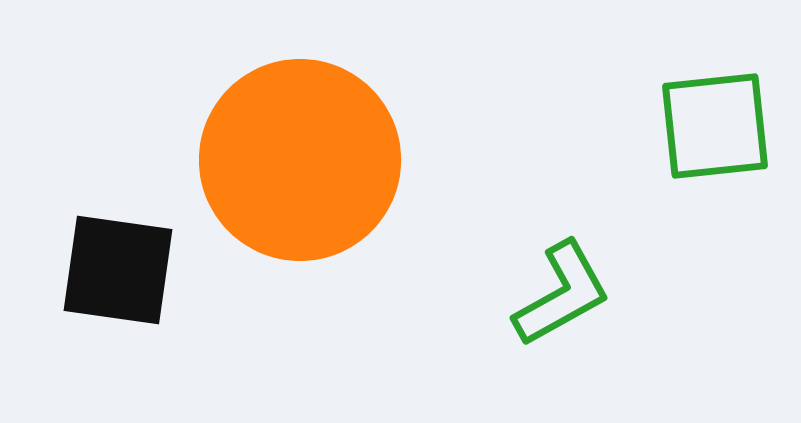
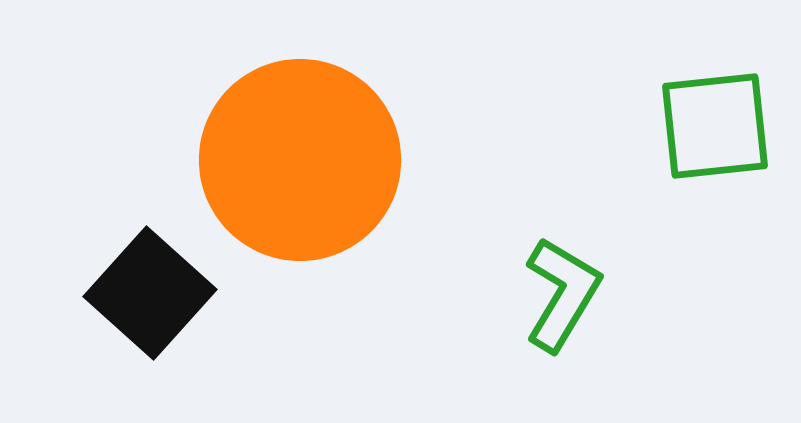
black square: moved 32 px right, 23 px down; rotated 34 degrees clockwise
green L-shape: rotated 30 degrees counterclockwise
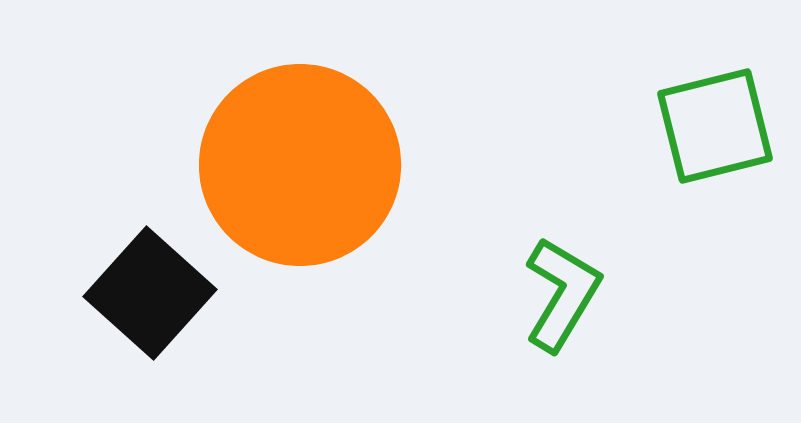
green square: rotated 8 degrees counterclockwise
orange circle: moved 5 px down
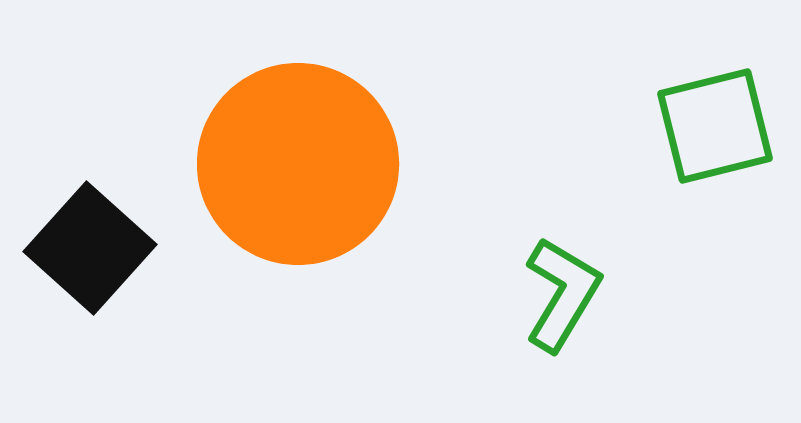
orange circle: moved 2 px left, 1 px up
black square: moved 60 px left, 45 px up
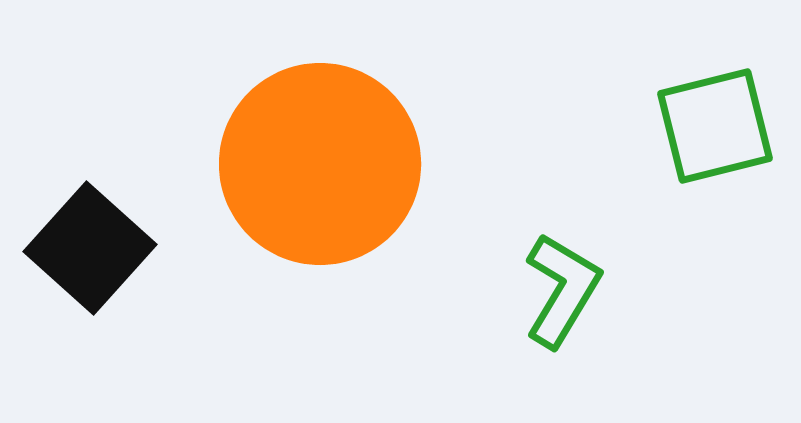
orange circle: moved 22 px right
green L-shape: moved 4 px up
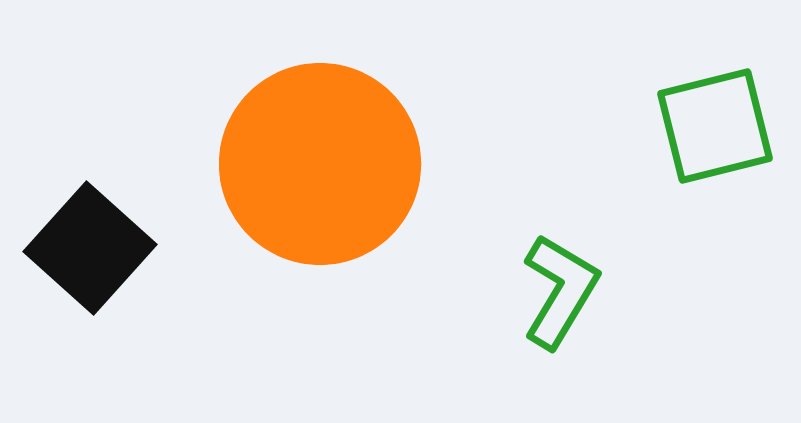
green L-shape: moved 2 px left, 1 px down
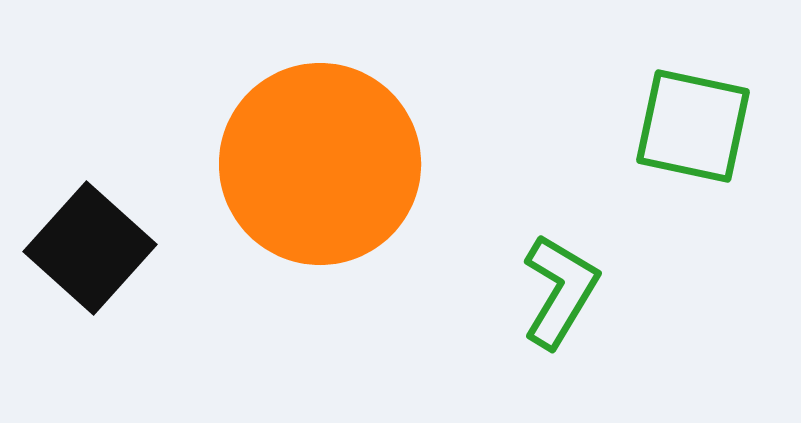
green square: moved 22 px left; rotated 26 degrees clockwise
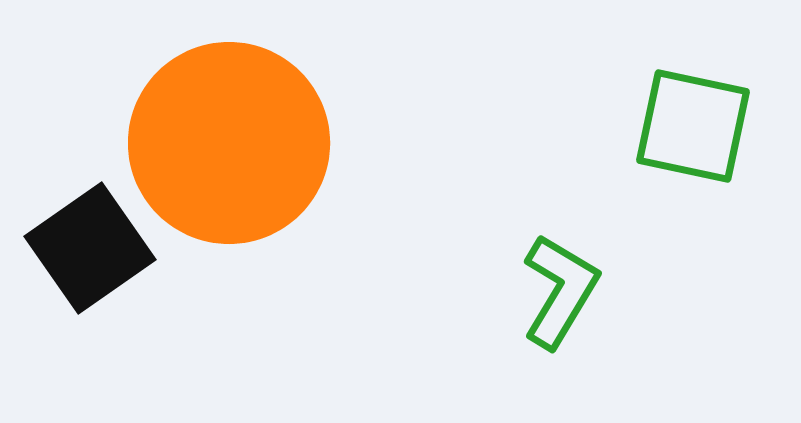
orange circle: moved 91 px left, 21 px up
black square: rotated 13 degrees clockwise
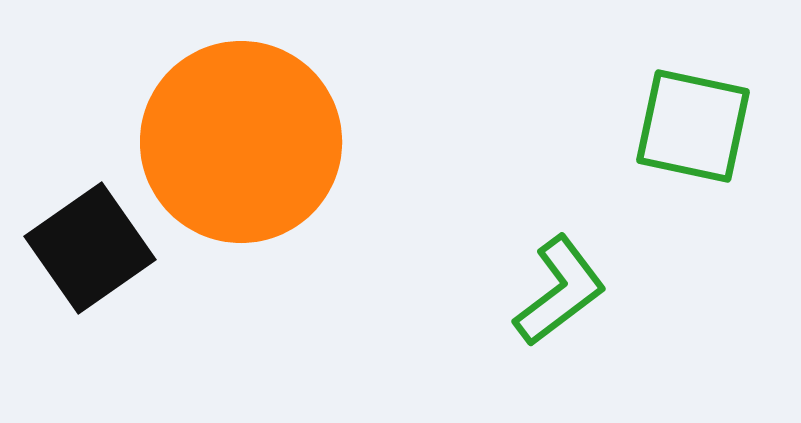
orange circle: moved 12 px right, 1 px up
green L-shape: rotated 22 degrees clockwise
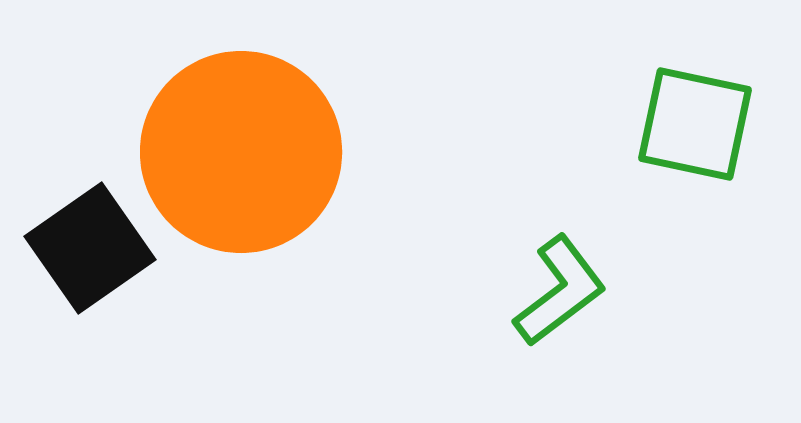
green square: moved 2 px right, 2 px up
orange circle: moved 10 px down
